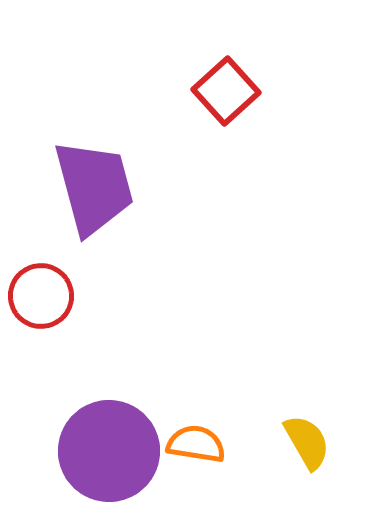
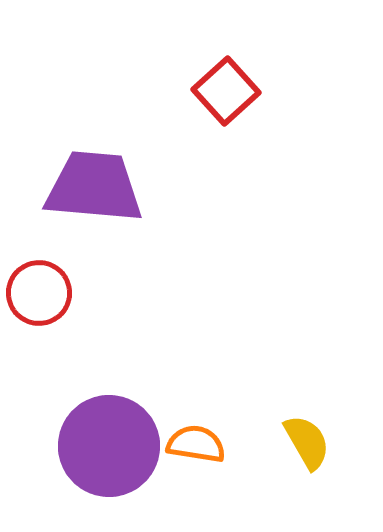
purple trapezoid: rotated 70 degrees counterclockwise
red circle: moved 2 px left, 3 px up
purple circle: moved 5 px up
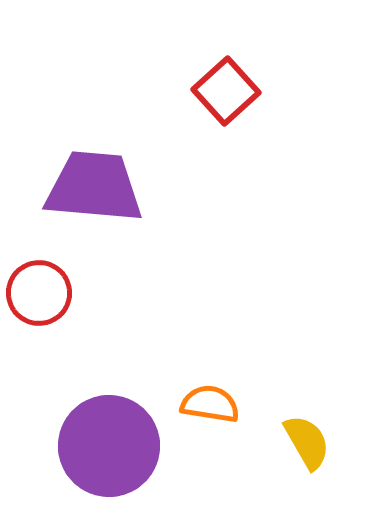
orange semicircle: moved 14 px right, 40 px up
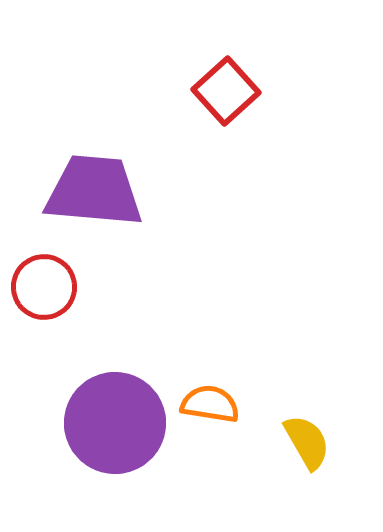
purple trapezoid: moved 4 px down
red circle: moved 5 px right, 6 px up
purple circle: moved 6 px right, 23 px up
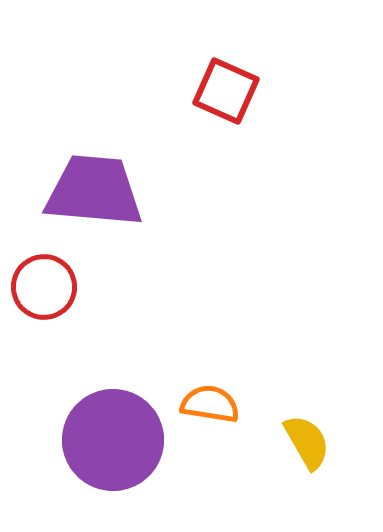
red square: rotated 24 degrees counterclockwise
purple circle: moved 2 px left, 17 px down
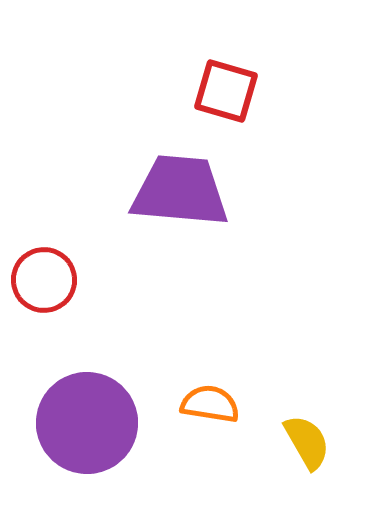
red square: rotated 8 degrees counterclockwise
purple trapezoid: moved 86 px right
red circle: moved 7 px up
purple circle: moved 26 px left, 17 px up
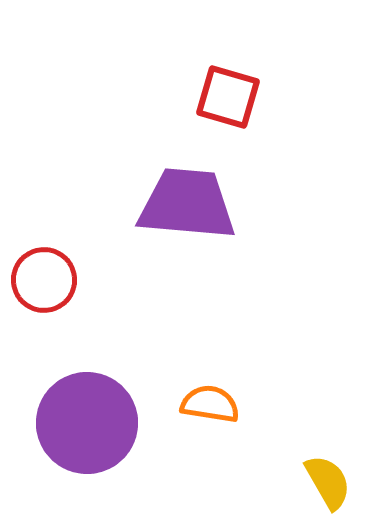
red square: moved 2 px right, 6 px down
purple trapezoid: moved 7 px right, 13 px down
yellow semicircle: moved 21 px right, 40 px down
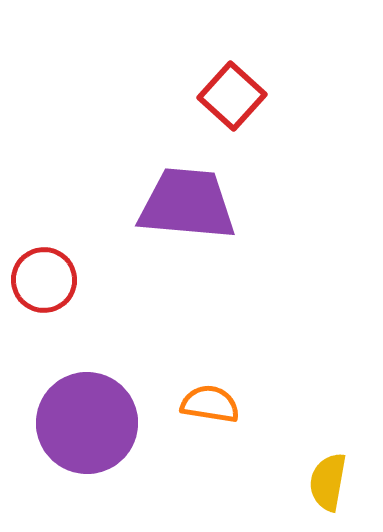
red square: moved 4 px right, 1 px up; rotated 26 degrees clockwise
yellow semicircle: rotated 140 degrees counterclockwise
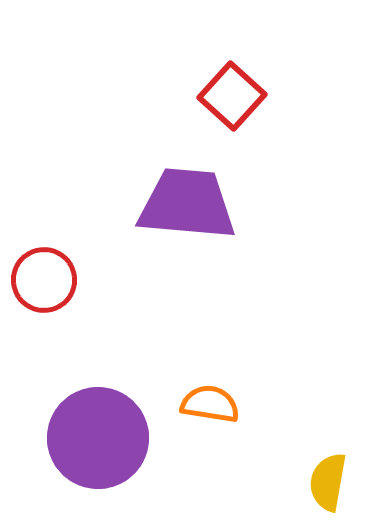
purple circle: moved 11 px right, 15 px down
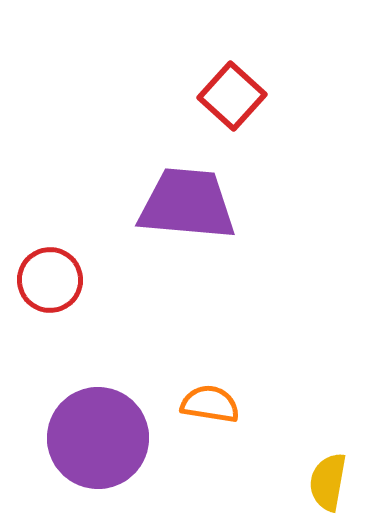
red circle: moved 6 px right
